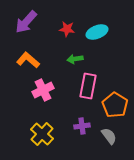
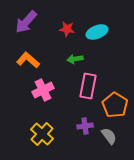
purple cross: moved 3 px right
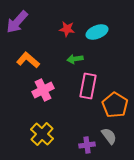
purple arrow: moved 9 px left
purple cross: moved 2 px right, 19 px down
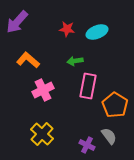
green arrow: moved 2 px down
purple cross: rotated 35 degrees clockwise
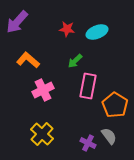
green arrow: rotated 35 degrees counterclockwise
purple cross: moved 1 px right, 2 px up
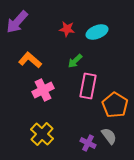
orange L-shape: moved 2 px right
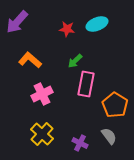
cyan ellipse: moved 8 px up
pink rectangle: moved 2 px left, 2 px up
pink cross: moved 1 px left, 4 px down
purple cross: moved 8 px left
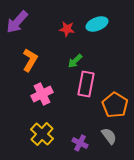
orange L-shape: rotated 80 degrees clockwise
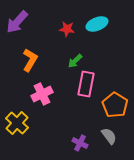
yellow cross: moved 25 px left, 11 px up
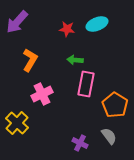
green arrow: moved 1 px up; rotated 49 degrees clockwise
